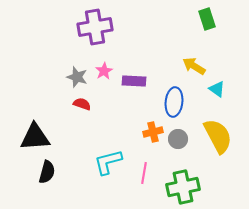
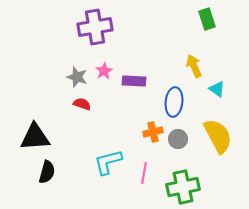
yellow arrow: rotated 35 degrees clockwise
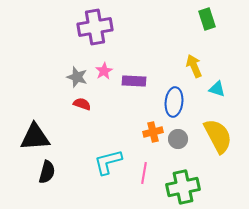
cyan triangle: rotated 18 degrees counterclockwise
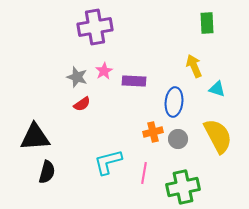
green rectangle: moved 4 px down; rotated 15 degrees clockwise
red semicircle: rotated 126 degrees clockwise
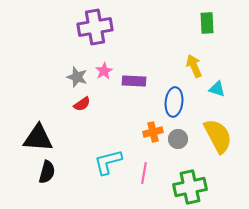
black triangle: moved 3 px right, 1 px down; rotated 8 degrees clockwise
green cross: moved 7 px right
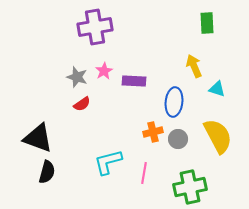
black triangle: rotated 16 degrees clockwise
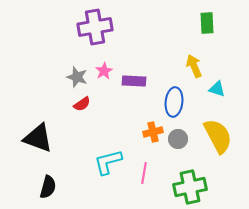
black semicircle: moved 1 px right, 15 px down
